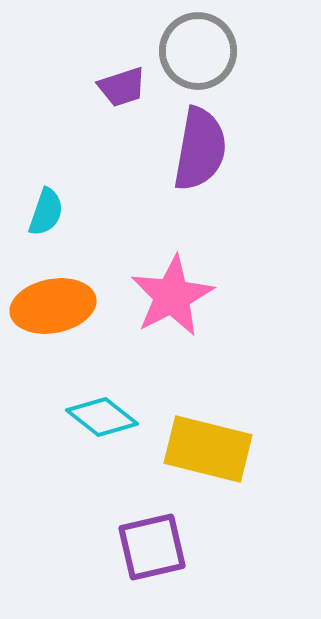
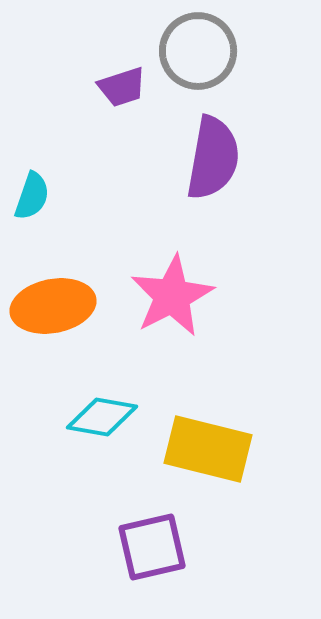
purple semicircle: moved 13 px right, 9 px down
cyan semicircle: moved 14 px left, 16 px up
cyan diamond: rotated 28 degrees counterclockwise
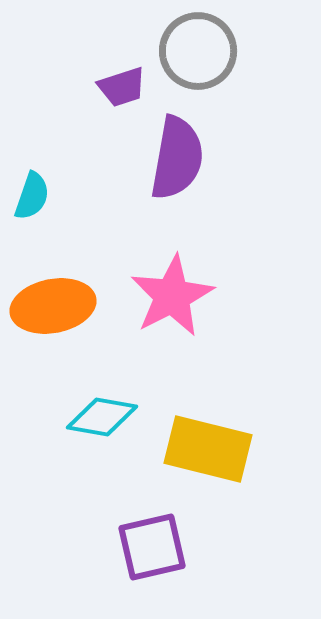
purple semicircle: moved 36 px left
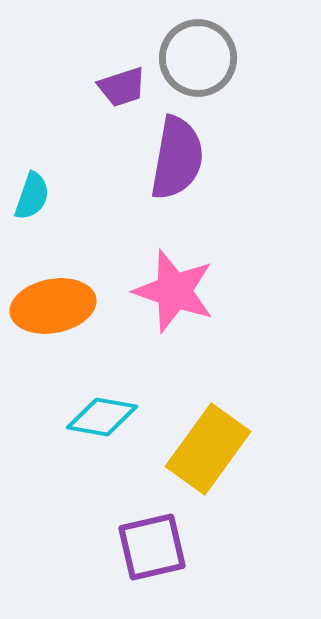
gray circle: moved 7 px down
pink star: moved 2 px right, 5 px up; rotated 26 degrees counterclockwise
yellow rectangle: rotated 68 degrees counterclockwise
